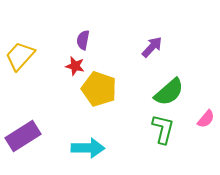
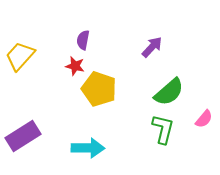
pink semicircle: moved 2 px left
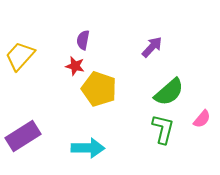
pink semicircle: moved 2 px left
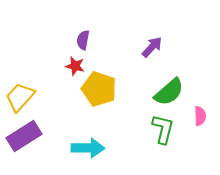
yellow trapezoid: moved 41 px down
pink semicircle: moved 2 px left, 3 px up; rotated 42 degrees counterclockwise
purple rectangle: moved 1 px right
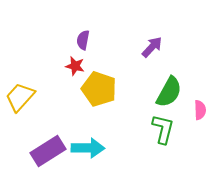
green semicircle: rotated 20 degrees counterclockwise
pink semicircle: moved 6 px up
purple rectangle: moved 24 px right, 15 px down
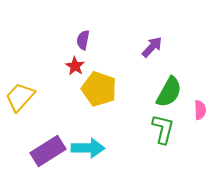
red star: rotated 18 degrees clockwise
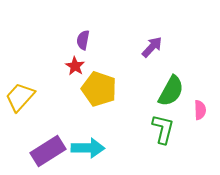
green semicircle: moved 2 px right, 1 px up
